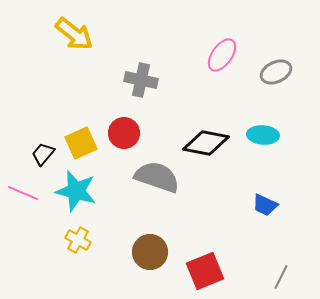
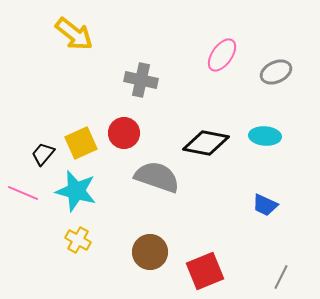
cyan ellipse: moved 2 px right, 1 px down
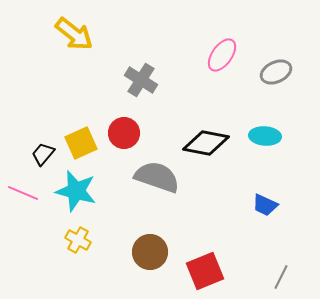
gray cross: rotated 20 degrees clockwise
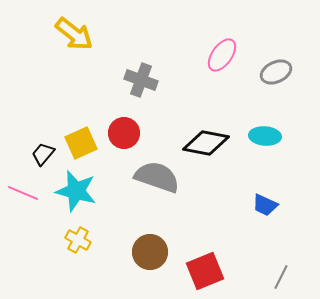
gray cross: rotated 12 degrees counterclockwise
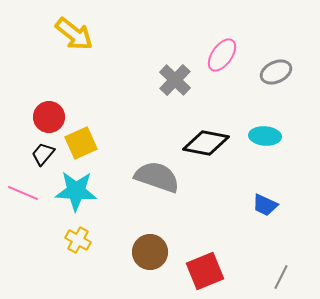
gray cross: moved 34 px right; rotated 24 degrees clockwise
red circle: moved 75 px left, 16 px up
cyan star: rotated 12 degrees counterclockwise
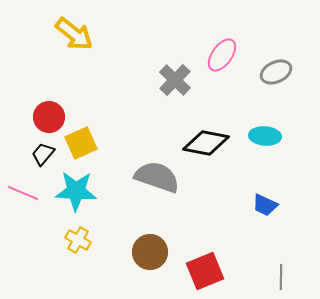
gray line: rotated 25 degrees counterclockwise
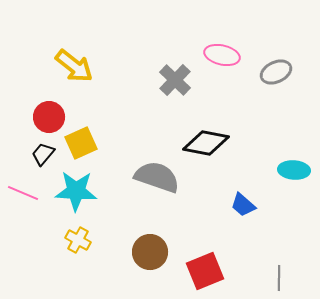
yellow arrow: moved 32 px down
pink ellipse: rotated 68 degrees clockwise
cyan ellipse: moved 29 px right, 34 px down
blue trapezoid: moved 22 px left; rotated 16 degrees clockwise
gray line: moved 2 px left, 1 px down
